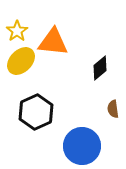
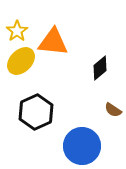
brown semicircle: moved 1 px down; rotated 48 degrees counterclockwise
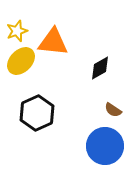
yellow star: rotated 15 degrees clockwise
black diamond: rotated 10 degrees clockwise
black hexagon: moved 1 px right, 1 px down
blue circle: moved 23 px right
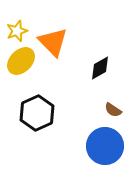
orange triangle: rotated 40 degrees clockwise
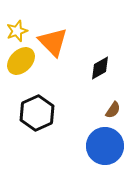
brown semicircle: rotated 90 degrees counterclockwise
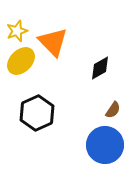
blue circle: moved 1 px up
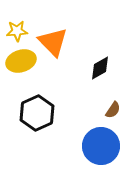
yellow star: rotated 15 degrees clockwise
yellow ellipse: rotated 28 degrees clockwise
blue circle: moved 4 px left, 1 px down
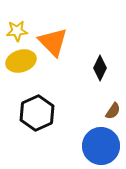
black diamond: rotated 35 degrees counterclockwise
brown semicircle: moved 1 px down
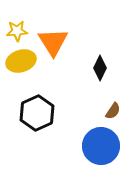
orange triangle: rotated 12 degrees clockwise
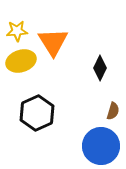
brown semicircle: rotated 18 degrees counterclockwise
